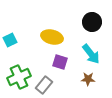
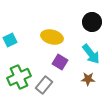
purple square: rotated 14 degrees clockwise
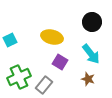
brown star: rotated 16 degrees clockwise
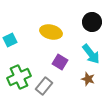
yellow ellipse: moved 1 px left, 5 px up
gray rectangle: moved 1 px down
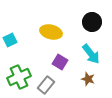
gray rectangle: moved 2 px right, 1 px up
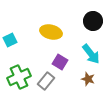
black circle: moved 1 px right, 1 px up
gray rectangle: moved 4 px up
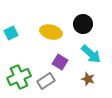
black circle: moved 10 px left, 3 px down
cyan square: moved 1 px right, 7 px up
cyan arrow: rotated 10 degrees counterclockwise
gray rectangle: rotated 18 degrees clockwise
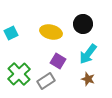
cyan arrow: moved 3 px left; rotated 85 degrees clockwise
purple square: moved 2 px left, 1 px up
green cross: moved 3 px up; rotated 20 degrees counterclockwise
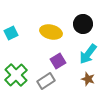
purple square: rotated 28 degrees clockwise
green cross: moved 3 px left, 1 px down
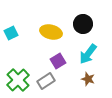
green cross: moved 2 px right, 5 px down
